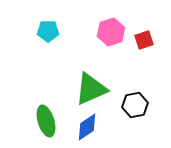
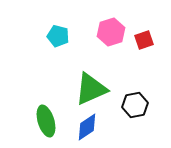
cyan pentagon: moved 10 px right, 5 px down; rotated 15 degrees clockwise
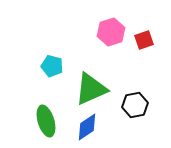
cyan pentagon: moved 6 px left, 30 px down
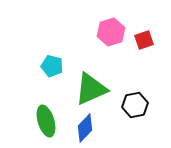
blue diamond: moved 2 px left, 1 px down; rotated 12 degrees counterclockwise
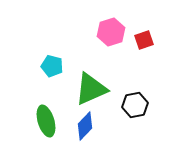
blue diamond: moved 2 px up
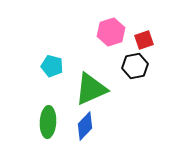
black hexagon: moved 39 px up
green ellipse: moved 2 px right, 1 px down; rotated 20 degrees clockwise
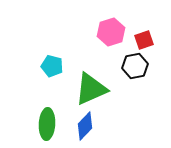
green ellipse: moved 1 px left, 2 px down
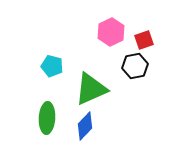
pink hexagon: rotated 8 degrees counterclockwise
green ellipse: moved 6 px up
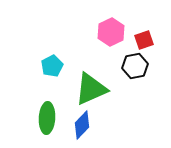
cyan pentagon: rotated 30 degrees clockwise
blue diamond: moved 3 px left, 1 px up
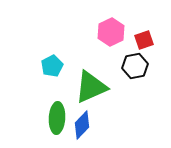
green triangle: moved 2 px up
green ellipse: moved 10 px right
